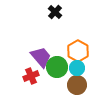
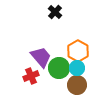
green circle: moved 2 px right, 1 px down
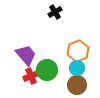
black cross: rotated 16 degrees clockwise
orange hexagon: rotated 10 degrees clockwise
purple trapezoid: moved 15 px left, 2 px up
green circle: moved 12 px left, 2 px down
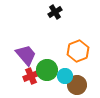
cyan circle: moved 12 px left, 8 px down
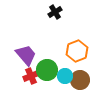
orange hexagon: moved 1 px left
brown circle: moved 3 px right, 5 px up
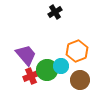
cyan circle: moved 4 px left, 10 px up
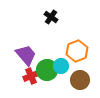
black cross: moved 4 px left, 5 px down; rotated 24 degrees counterclockwise
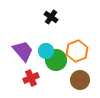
purple trapezoid: moved 3 px left, 4 px up
cyan circle: moved 15 px left, 15 px up
green circle: moved 9 px right, 10 px up
red cross: moved 2 px down
